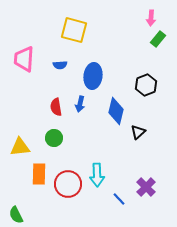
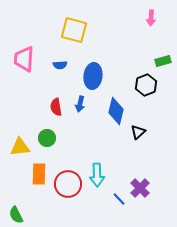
green rectangle: moved 5 px right, 22 px down; rotated 35 degrees clockwise
green circle: moved 7 px left
purple cross: moved 6 px left, 1 px down
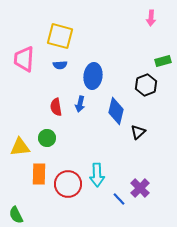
yellow square: moved 14 px left, 6 px down
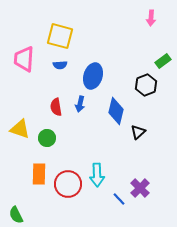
green rectangle: rotated 21 degrees counterclockwise
blue ellipse: rotated 10 degrees clockwise
yellow triangle: moved 18 px up; rotated 25 degrees clockwise
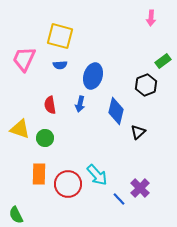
pink trapezoid: rotated 20 degrees clockwise
red semicircle: moved 6 px left, 2 px up
green circle: moved 2 px left
cyan arrow: rotated 40 degrees counterclockwise
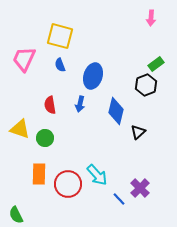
green rectangle: moved 7 px left, 3 px down
blue semicircle: rotated 72 degrees clockwise
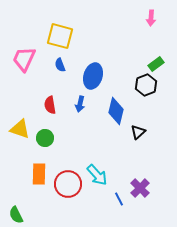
blue line: rotated 16 degrees clockwise
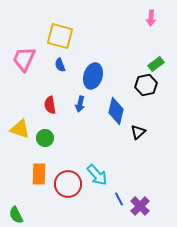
black hexagon: rotated 10 degrees clockwise
purple cross: moved 18 px down
